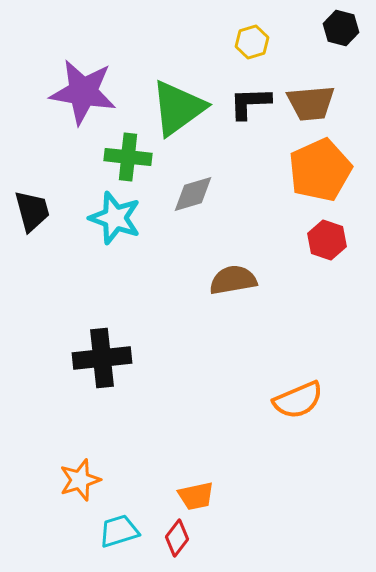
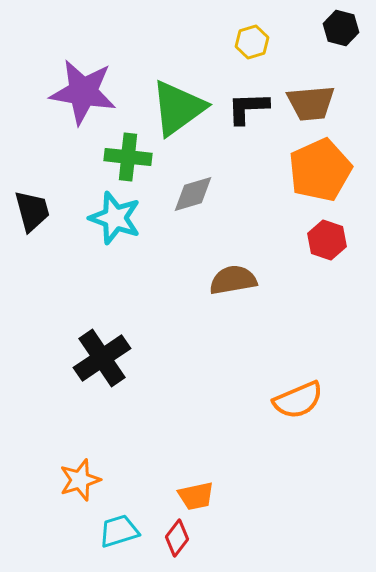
black L-shape: moved 2 px left, 5 px down
black cross: rotated 28 degrees counterclockwise
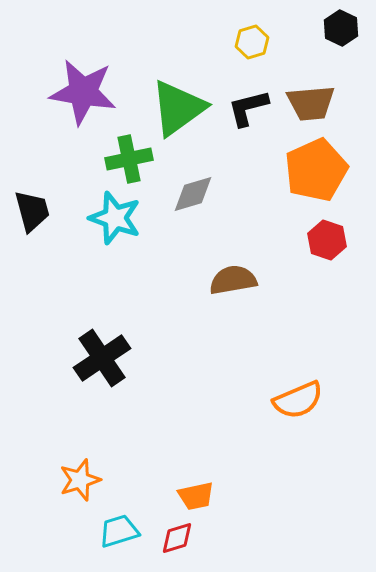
black hexagon: rotated 12 degrees clockwise
black L-shape: rotated 12 degrees counterclockwise
green cross: moved 1 px right, 2 px down; rotated 18 degrees counterclockwise
orange pentagon: moved 4 px left
red diamond: rotated 36 degrees clockwise
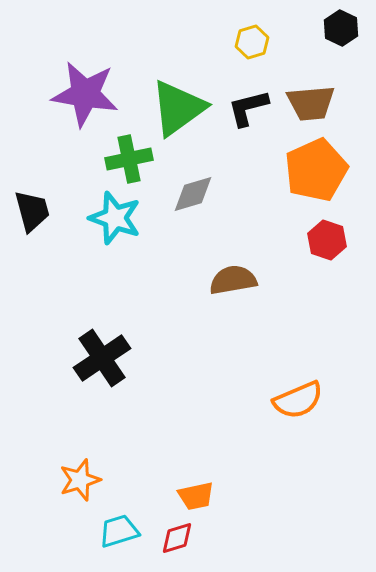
purple star: moved 2 px right, 2 px down
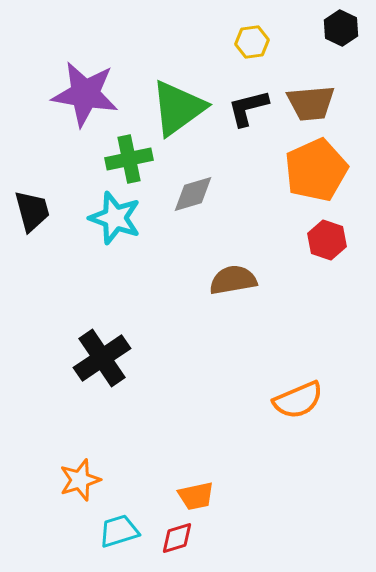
yellow hexagon: rotated 8 degrees clockwise
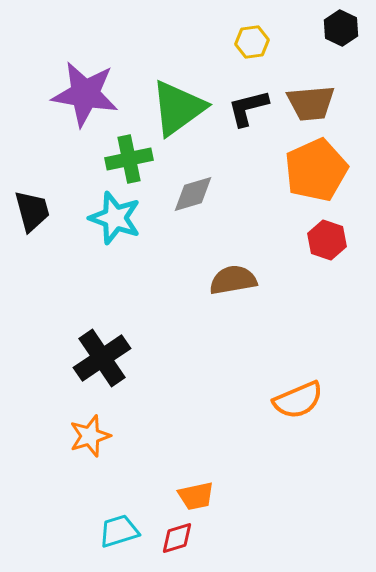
orange star: moved 10 px right, 44 px up
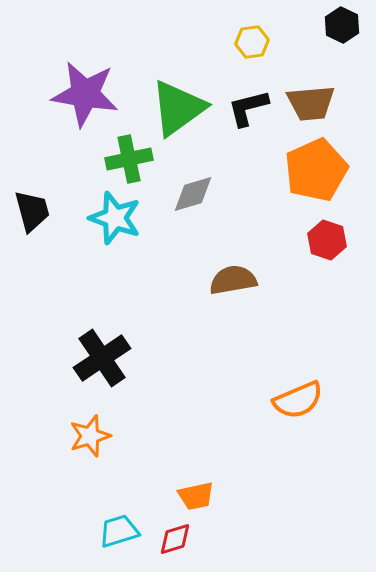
black hexagon: moved 1 px right, 3 px up
red diamond: moved 2 px left, 1 px down
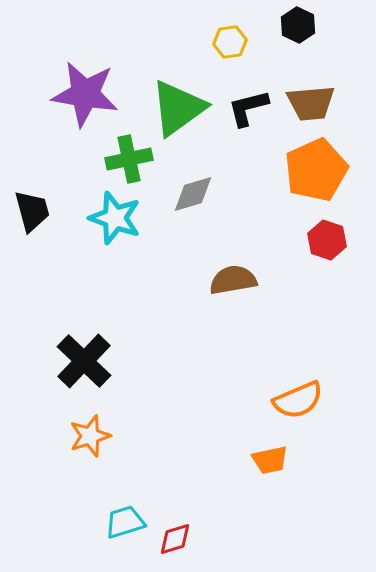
black hexagon: moved 44 px left
yellow hexagon: moved 22 px left
black cross: moved 18 px left, 3 px down; rotated 12 degrees counterclockwise
orange trapezoid: moved 74 px right, 36 px up
cyan trapezoid: moved 6 px right, 9 px up
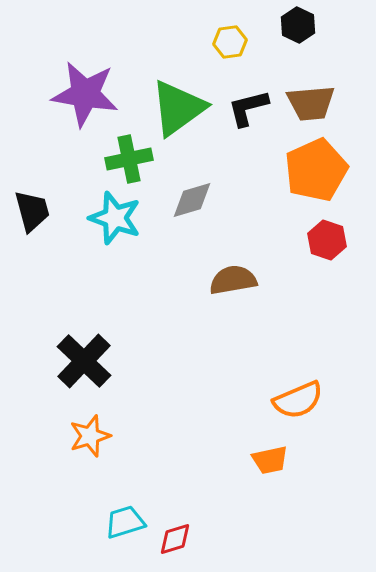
gray diamond: moved 1 px left, 6 px down
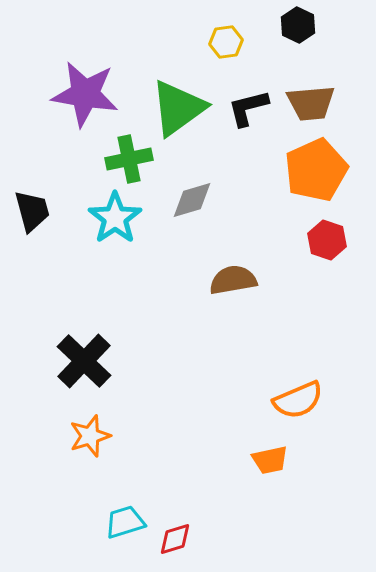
yellow hexagon: moved 4 px left
cyan star: rotated 18 degrees clockwise
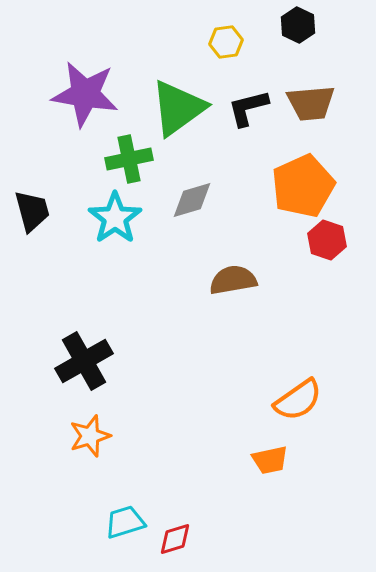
orange pentagon: moved 13 px left, 16 px down
black cross: rotated 16 degrees clockwise
orange semicircle: rotated 12 degrees counterclockwise
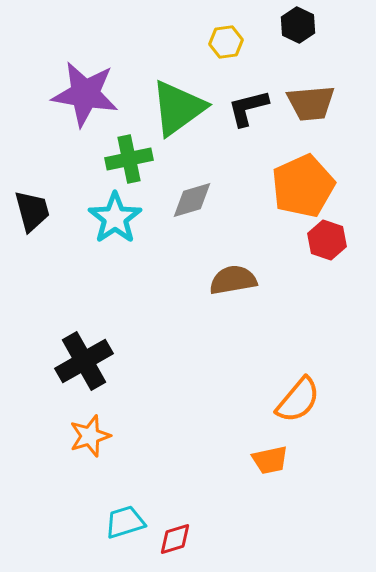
orange semicircle: rotated 15 degrees counterclockwise
